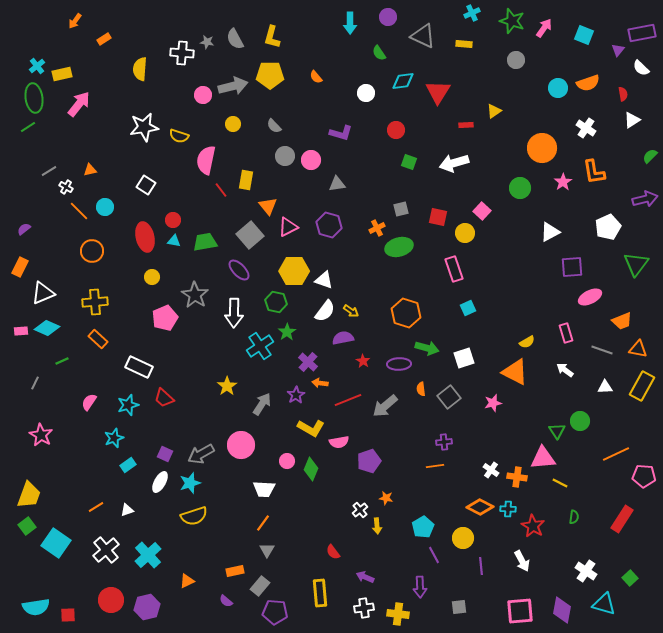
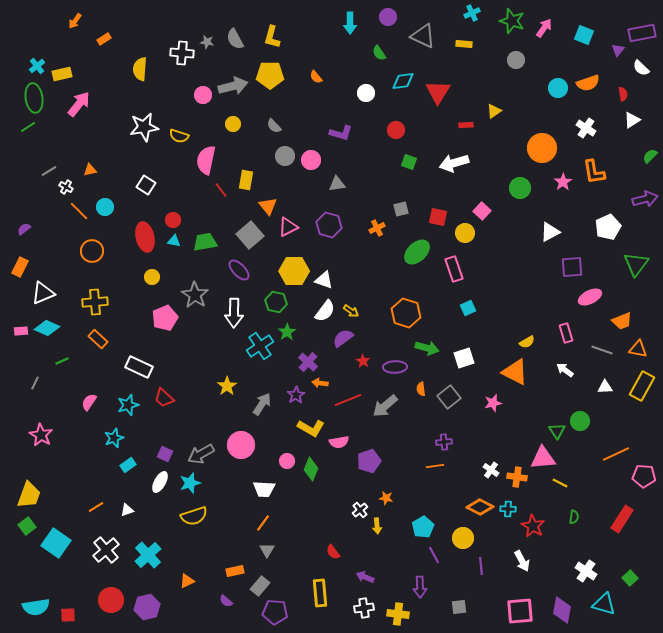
green ellipse at (399, 247): moved 18 px right, 5 px down; rotated 28 degrees counterclockwise
purple semicircle at (343, 338): rotated 25 degrees counterclockwise
purple ellipse at (399, 364): moved 4 px left, 3 px down
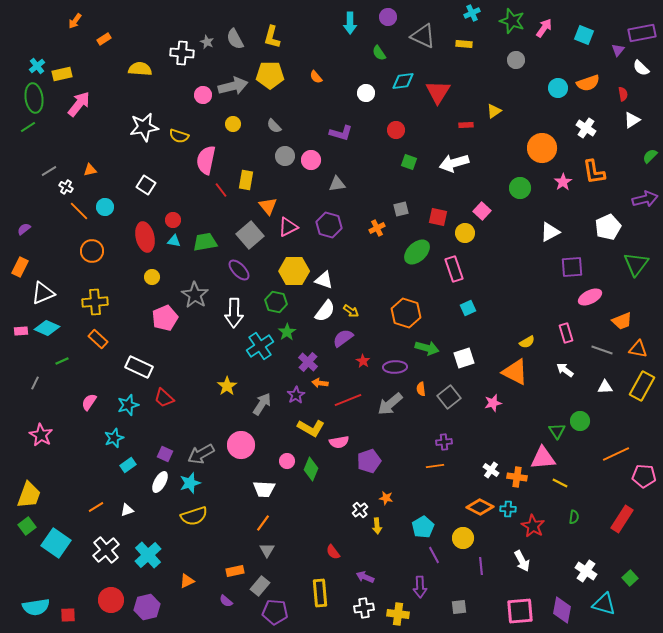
gray star at (207, 42): rotated 16 degrees clockwise
yellow semicircle at (140, 69): rotated 90 degrees clockwise
gray arrow at (385, 406): moved 5 px right, 2 px up
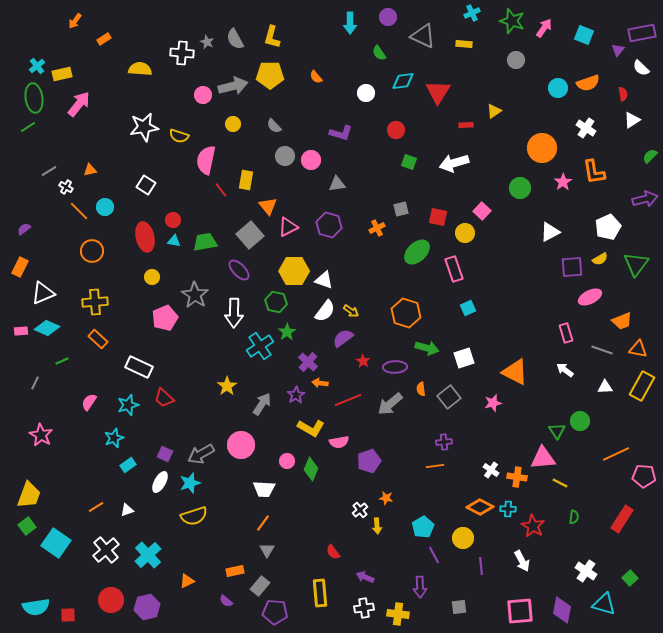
yellow semicircle at (527, 342): moved 73 px right, 83 px up
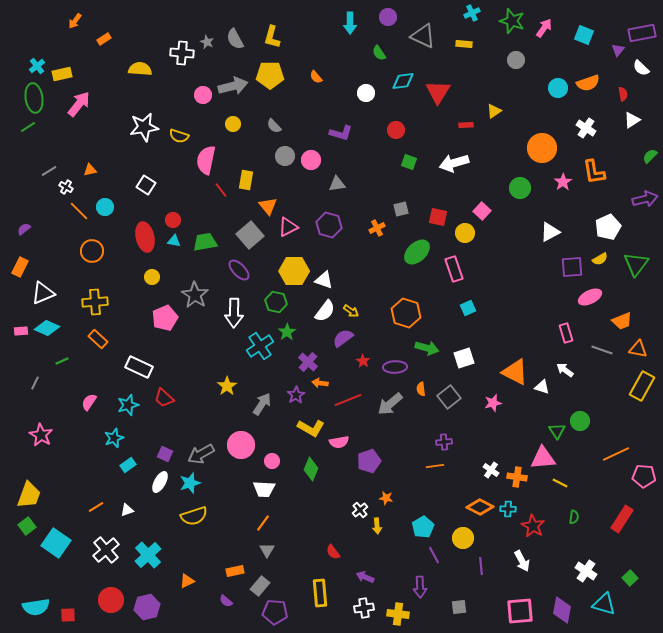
white triangle at (605, 387): moved 63 px left; rotated 21 degrees clockwise
pink circle at (287, 461): moved 15 px left
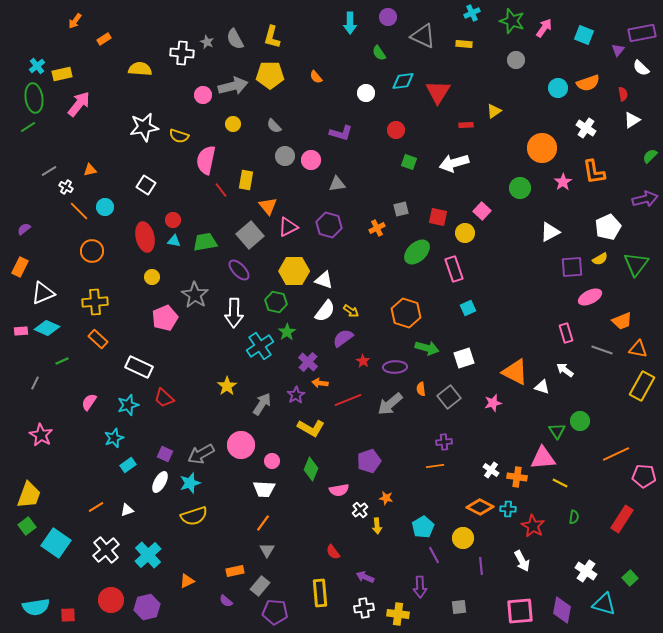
pink semicircle at (339, 442): moved 48 px down
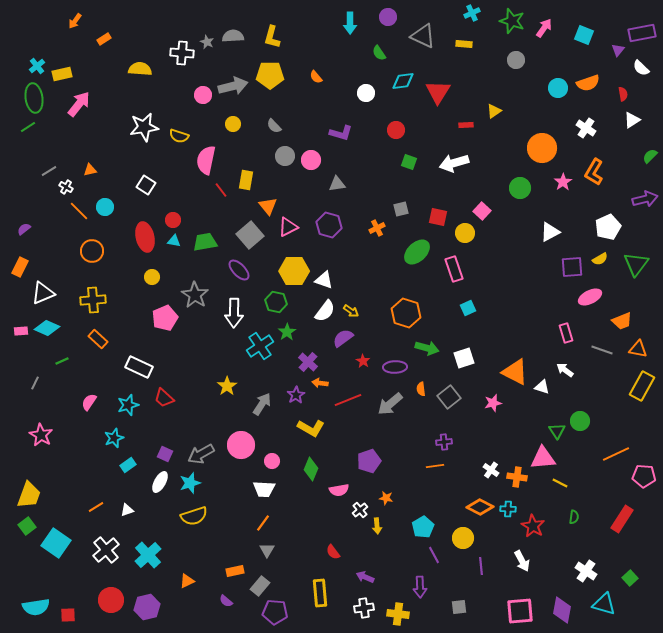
gray semicircle at (235, 39): moved 2 px left, 3 px up; rotated 115 degrees clockwise
orange L-shape at (594, 172): rotated 40 degrees clockwise
yellow cross at (95, 302): moved 2 px left, 2 px up
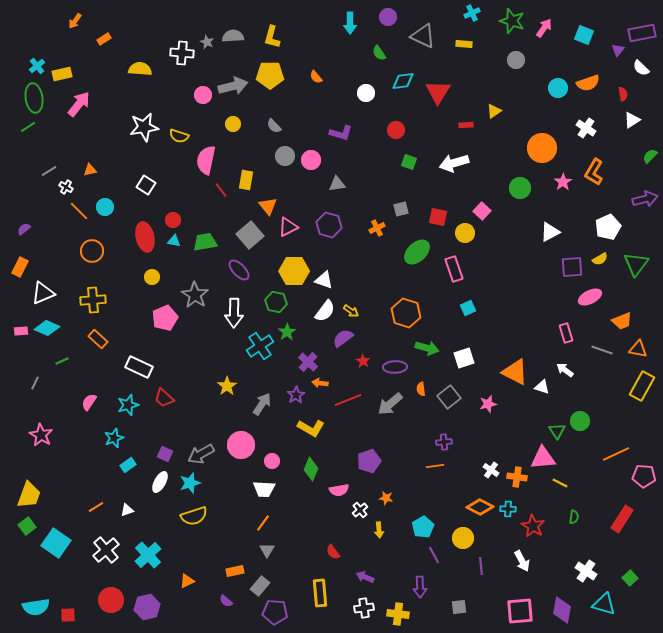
pink star at (493, 403): moved 5 px left, 1 px down
yellow arrow at (377, 526): moved 2 px right, 4 px down
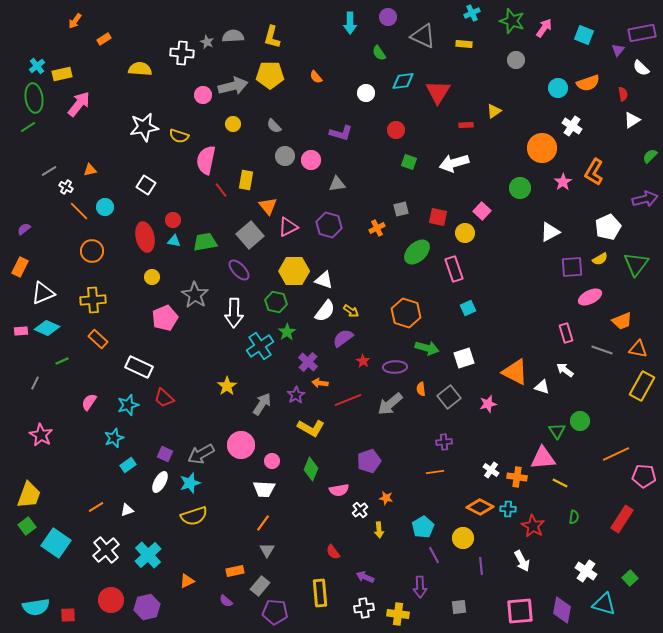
white cross at (586, 128): moved 14 px left, 2 px up
orange line at (435, 466): moved 6 px down
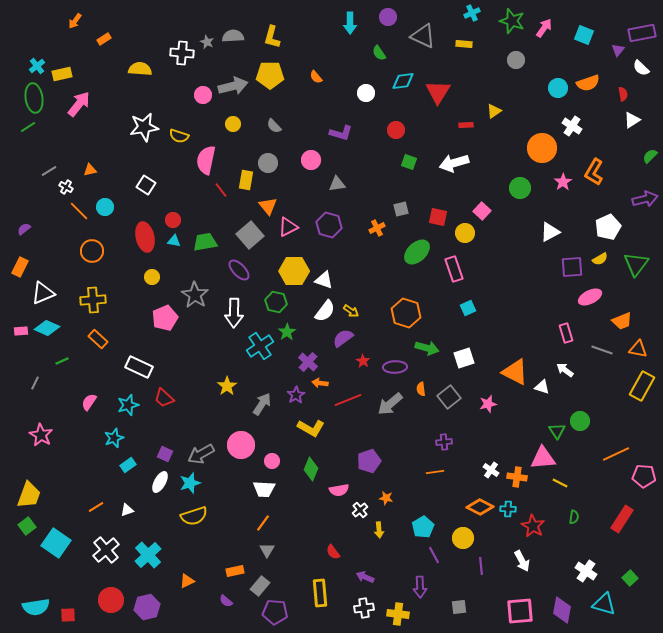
gray circle at (285, 156): moved 17 px left, 7 px down
